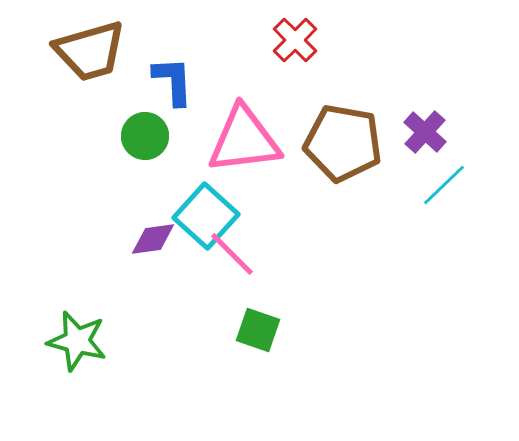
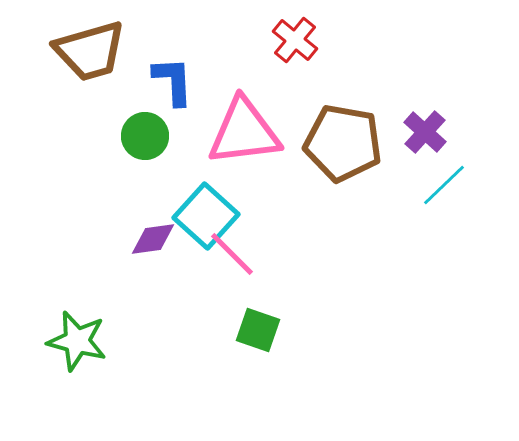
red cross: rotated 6 degrees counterclockwise
pink triangle: moved 8 px up
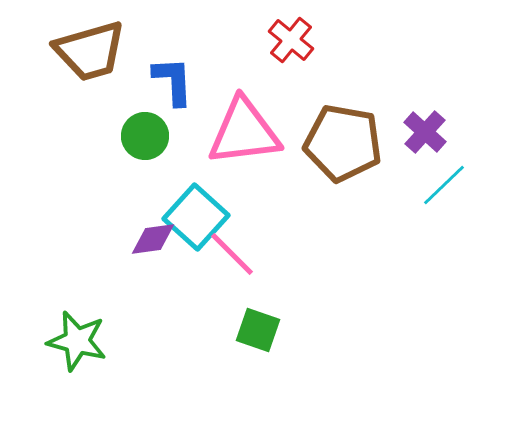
red cross: moved 4 px left
cyan square: moved 10 px left, 1 px down
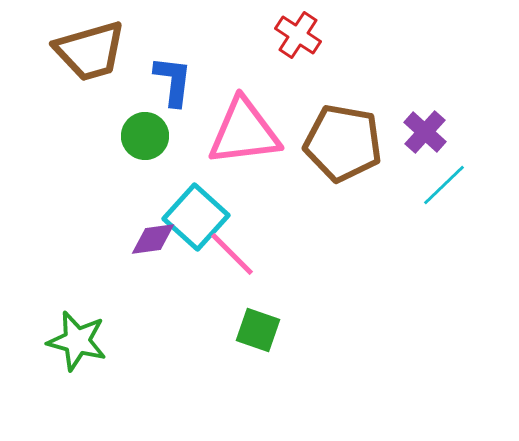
red cross: moved 7 px right, 5 px up; rotated 6 degrees counterclockwise
blue L-shape: rotated 10 degrees clockwise
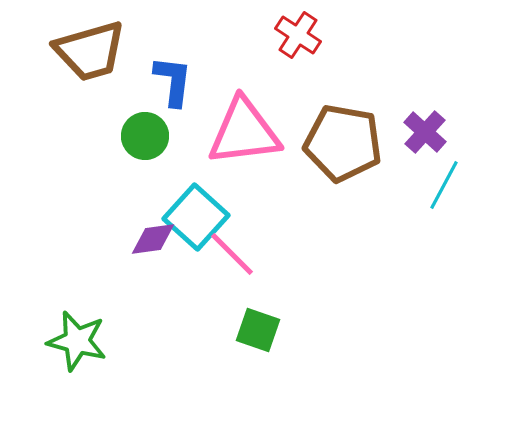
cyan line: rotated 18 degrees counterclockwise
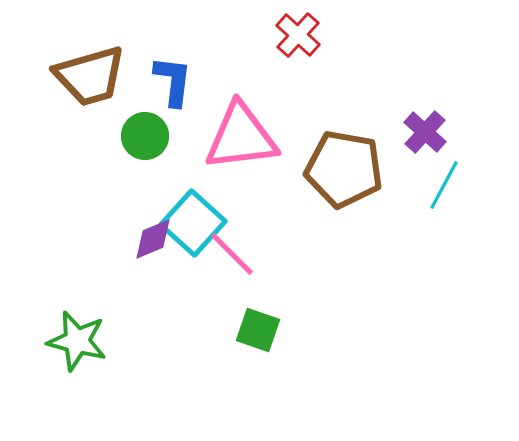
red cross: rotated 9 degrees clockwise
brown trapezoid: moved 25 px down
pink triangle: moved 3 px left, 5 px down
brown pentagon: moved 1 px right, 26 px down
cyan square: moved 3 px left, 6 px down
purple diamond: rotated 15 degrees counterclockwise
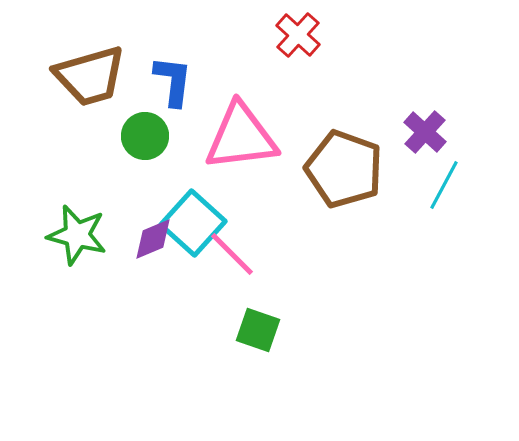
brown pentagon: rotated 10 degrees clockwise
green star: moved 106 px up
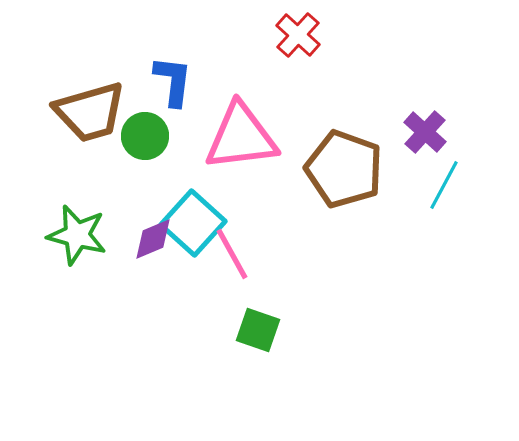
brown trapezoid: moved 36 px down
pink line: rotated 16 degrees clockwise
